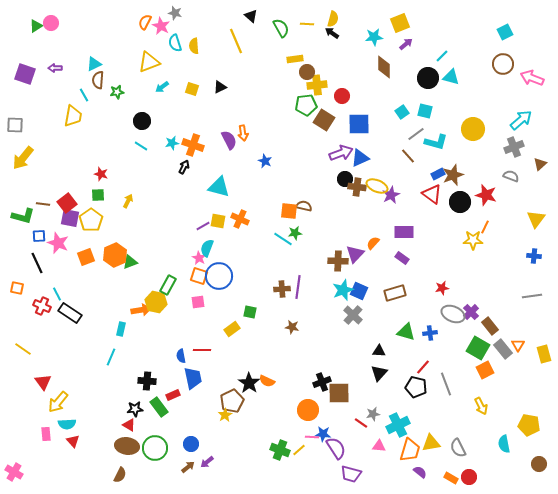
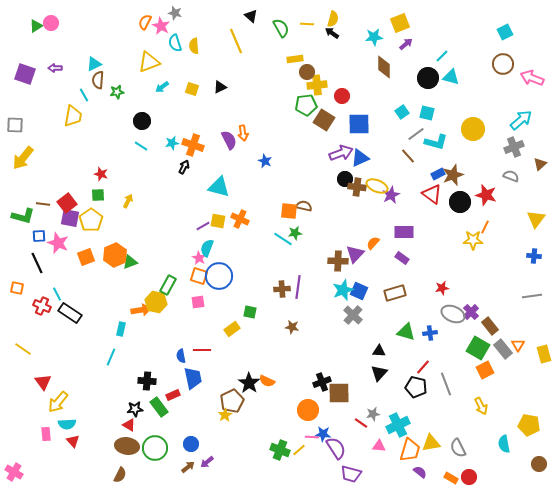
cyan square at (425, 111): moved 2 px right, 2 px down
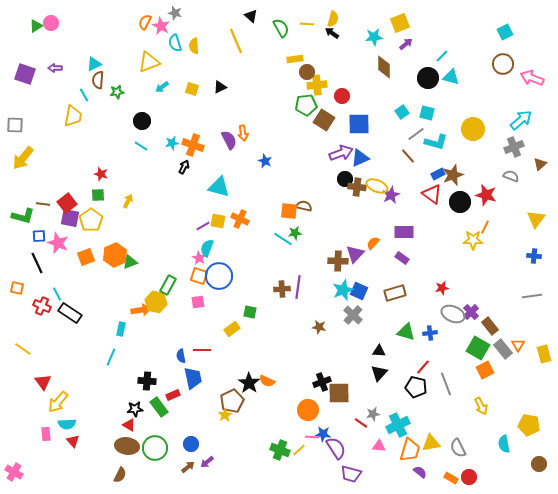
brown star at (292, 327): moved 27 px right
